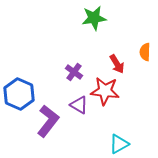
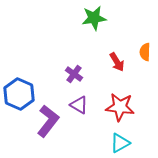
red arrow: moved 2 px up
purple cross: moved 2 px down
red star: moved 15 px right, 16 px down
cyan triangle: moved 1 px right, 1 px up
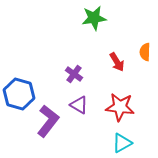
blue hexagon: rotated 8 degrees counterclockwise
cyan triangle: moved 2 px right
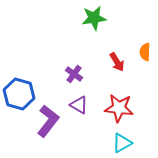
red star: moved 1 px left, 1 px down
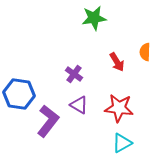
blue hexagon: rotated 8 degrees counterclockwise
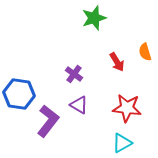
green star: rotated 10 degrees counterclockwise
orange semicircle: rotated 18 degrees counterclockwise
red star: moved 8 px right
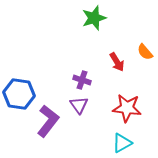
orange semicircle: rotated 24 degrees counterclockwise
purple cross: moved 8 px right, 6 px down; rotated 18 degrees counterclockwise
purple triangle: rotated 24 degrees clockwise
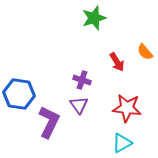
purple L-shape: moved 1 px right, 1 px down; rotated 12 degrees counterclockwise
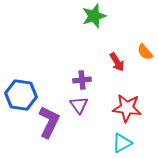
green star: moved 2 px up
purple cross: rotated 24 degrees counterclockwise
blue hexagon: moved 2 px right, 1 px down
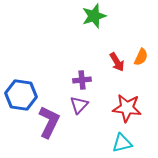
orange semicircle: moved 4 px left, 5 px down; rotated 114 degrees counterclockwise
purple triangle: rotated 18 degrees clockwise
cyan triangle: rotated 15 degrees clockwise
